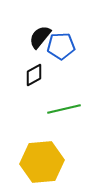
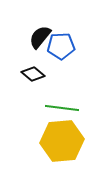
black diamond: moved 1 px left, 1 px up; rotated 70 degrees clockwise
green line: moved 2 px left, 1 px up; rotated 20 degrees clockwise
yellow hexagon: moved 20 px right, 21 px up
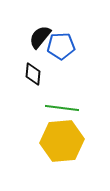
black diamond: rotated 55 degrees clockwise
